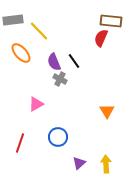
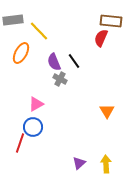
orange ellipse: rotated 70 degrees clockwise
blue circle: moved 25 px left, 10 px up
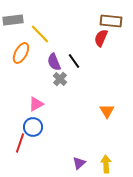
yellow line: moved 1 px right, 3 px down
gray cross: rotated 16 degrees clockwise
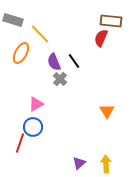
gray rectangle: rotated 24 degrees clockwise
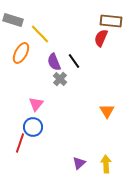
pink triangle: rotated 21 degrees counterclockwise
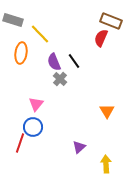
brown rectangle: rotated 15 degrees clockwise
orange ellipse: rotated 20 degrees counterclockwise
purple triangle: moved 16 px up
